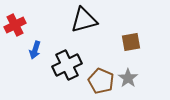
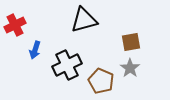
gray star: moved 2 px right, 10 px up
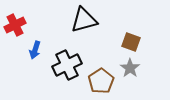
brown square: rotated 30 degrees clockwise
brown pentagon: rotated 15 degrees clockwise
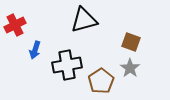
black cross: rotated 16 degrees clockwise
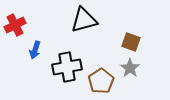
black cross: moved 2 px down
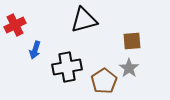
brown square: moved 1 px right, 1 px up; rotated 24 degrees counterclockwise
gray star: moved 1 px left
brown pentagon: moved 3 px right
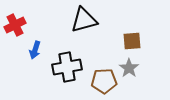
brown pentagon: rotated 30 degrees clockwise
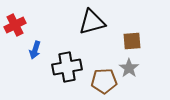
black triangle: moved 8 px right, 2 px down
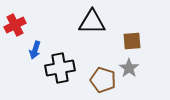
black triangle: rotated 16 degrees clockwise
black cross: moved 7 px left, 1 px down
brown pentagon: moved 1 px left, 1 px up; rotated 20 degrees clockwise
